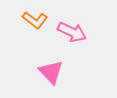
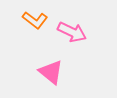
pink triangle: rotated 8 degrees counterclockwise
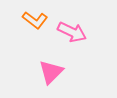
pink triangle: rotated 36 degrees clockwise
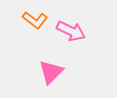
pink arrow: moved 1 px left, 1 px up
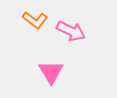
pink triangle: rotated 16 degrees counterclockwise
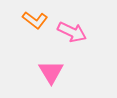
pink arrow: moved 1 px right, 1 px down
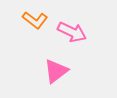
pink triangle: moved 5 px right, 1 px up; rotated 24 degrees clockwise
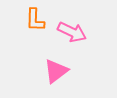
orange L-shape: rotated 55 degrees clockwise
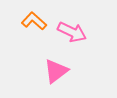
orange L-shape: moved 1 px left, 1 px down; rotated 130 degrees clockwise
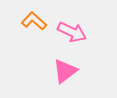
pink triangle: moved 9 px right
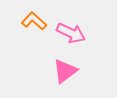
pink arrow: moved 1 px left, 1 px down
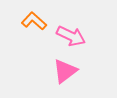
pink arrow: moved 3 px down
